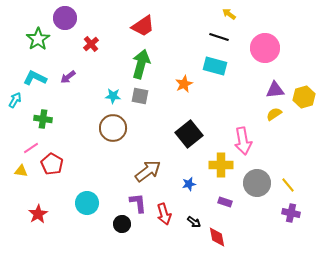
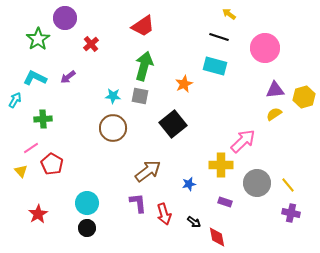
green arrow: moved 3 px right, 2 px down
green cross: rotated 12 degrees counterclockwise
black square: moved 16 px left, 10 px up
pink arrow: rotated 124 degrees counterclockwise
yellow triangle: rotated 40 degrees clockwise
black circle: moved 35 px left, 4 px down
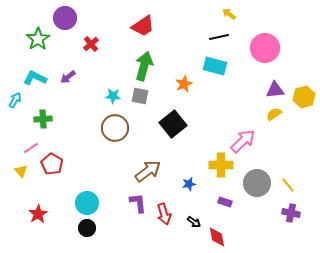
black line: rotated 30 degrees counterclockwise
brown circle: moved 2 px right
